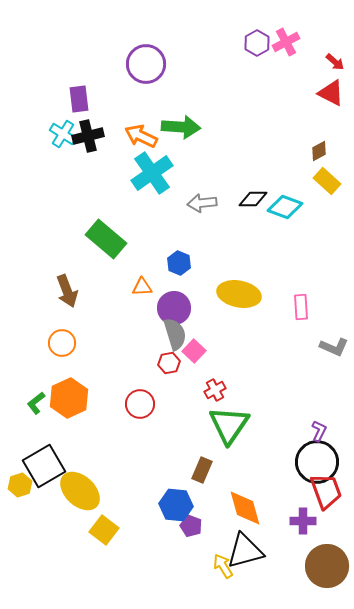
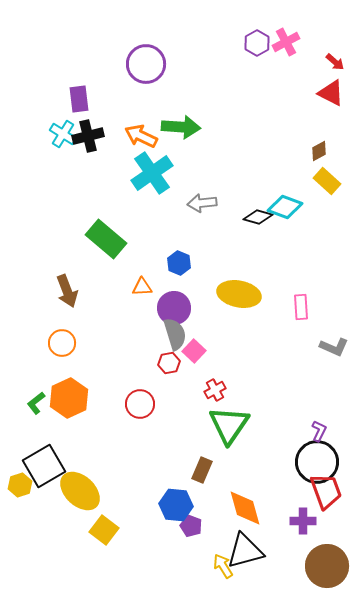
black diamond at (253, 199): moved 5 px right, 18 px down; rotated 16 degrees clockwise
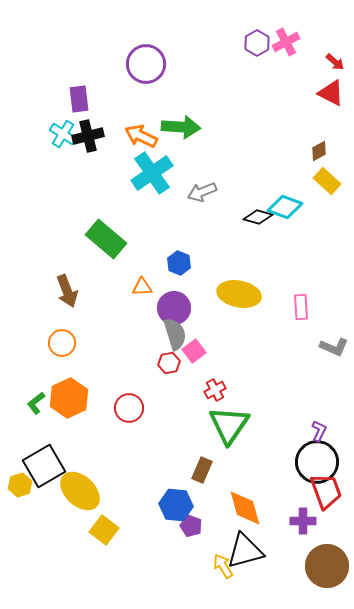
gray arrow at (202, 203): moved 11 px up; rotated 16 degrees counterclockwise
pink square at (194, 351): rotated 10 degrees clockwise
red circle at (140, 404): moved 11 px left, 4 px down
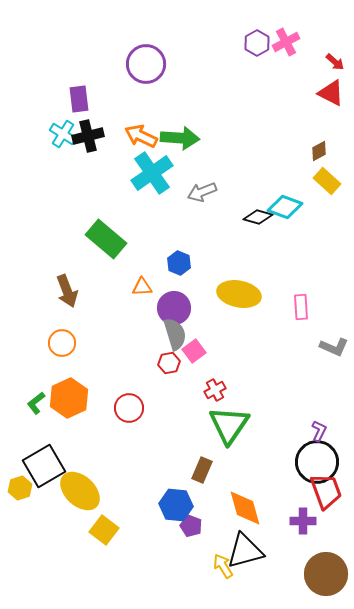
green arrow at (181, 127): moved 1 px left, 11 px down
yellow hexagon at (20, 485): moved 3 px down
brown circle at (327, 566): moved 1 px left, 8 px down
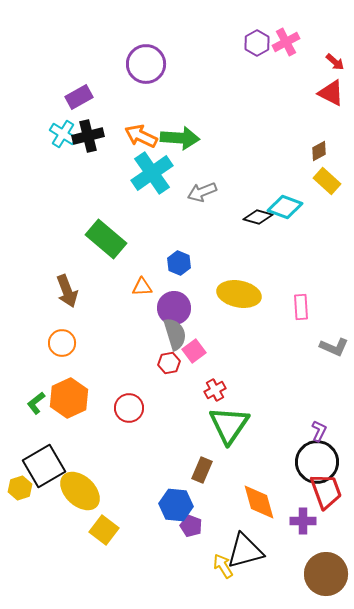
purple rectangle at (79, 99): moved 2 px up; rotated 68 degrees clockwise
orange diamond at (245, 508): moved 14 px right, 6 px up
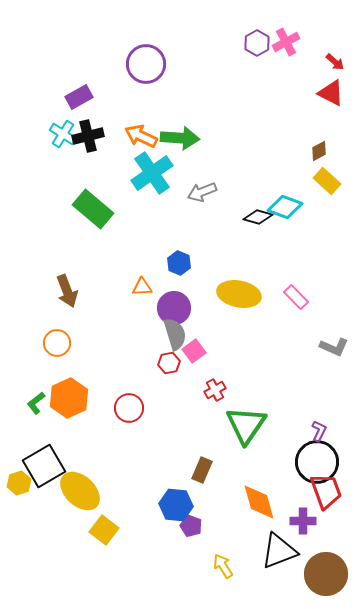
green rectangle at (106, 239): moved 13 px left, 30 px up
pink rectangle at (301, 307): moved 5 px left, 10 px up; rotated 40 degrees counterclockwise
orange circle at (62, 343): moved 5 px left
green triangle at (229, 425): moved 17 px right
yellow hexagon at (20, 488): moved 1 px left, 5 px up
black triangle at (245, 551): moved 34 px right; rotated 6 degrees counterclockwise
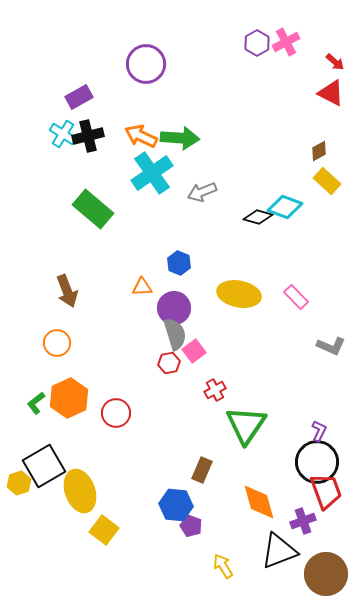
gray L-shape at (334, 347): moved 3 px left, 1 px up
red circle at (129, 408): moved 13 px left, 5 px down
yellow ellipse at (80, 491): rotated 27 degrees clockwise
purple cross at (303, 521): rotated 20 degrees counterclockwise
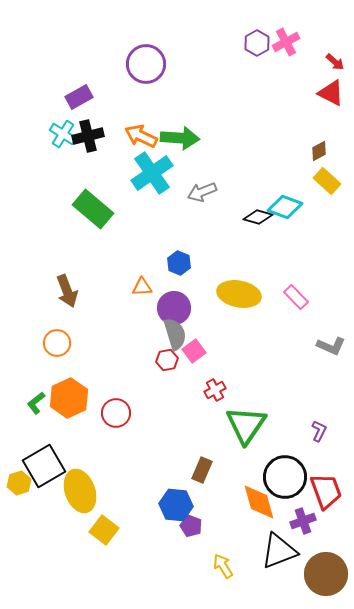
red hexagon at (169, 363): moved 2 px left, 3 px up
black circle at (317, 462): moved 32 px left, 15 px down
